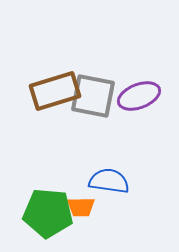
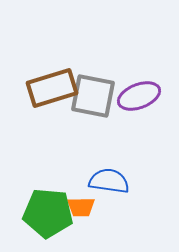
brown rectangle: moved 3 px left, 3 px up
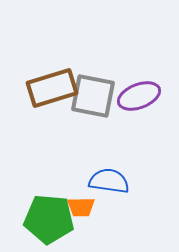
green pentagon: moved 1 px right, 6 px down
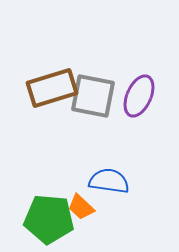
purple ellipse: rotated 45 degrees counterclockwise
orange trapezoid: rotated 44 degrees clockwise
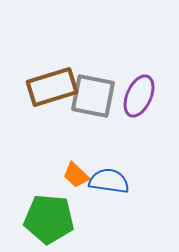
brown rectangle: moved 1 px up
orange trapezoid: moved 5 px left, 32 px up
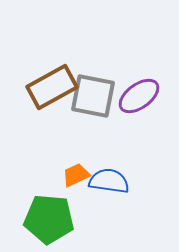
brown rectangle: rotated 12 degrees counterclockwise
purple ellipse: rotated 30 degrees clockwise
orange trapezoid: rotated 112 degrees clockwise
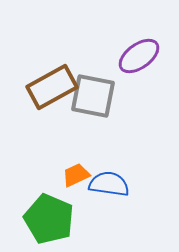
purple ellipse: moved 40 px up
blue semicircle: moved 3 px down
green pentagon: rotated 18 degrees clockwise
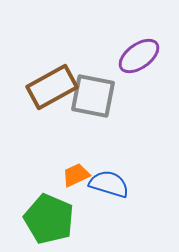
blue semicircle: rotated 9 degrees clockwise
